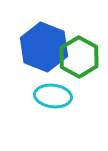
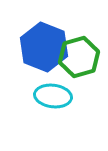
green hexagon: rotated 15 degrees clockwise
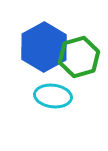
blue hexagon: rotated 9 degrees clockwise
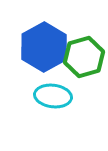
green hexagon: moved 5 px right
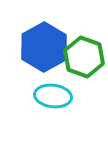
green hexagon: rotated 24 degrees counterclockwise
